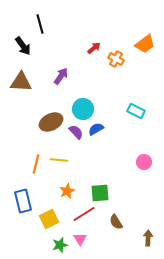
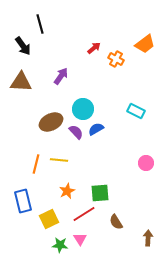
pink circle: moved 2 px right, 1 px down
green star: rotated 21 degrees clockwise
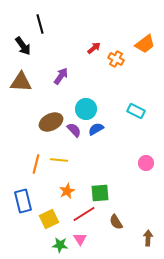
cyan circle: moved 3 px right
purple semicircle: moved 2 px left, 2 px up
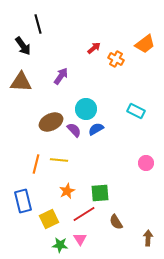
black line: moved 2 px left
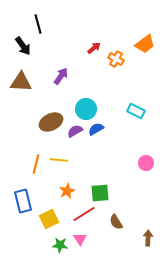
purple semicircle: moved 1 px right, 1 px down; rotated 77 degrees counterclockwise
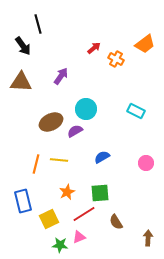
blue semicircle: moved 6 px right, 28 px down
orange star: moved 1 px down
pink triangle: moved 1 px left, 2 px up; rotated 40 degrees clockwise
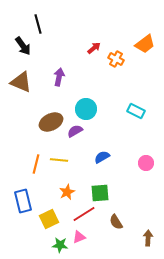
purple arrow: moved 2 px left, 1 px down; rotated 24 degrees counterclockwise
brown triangle: rotated 20 degrees clockwise
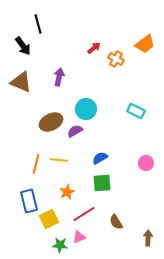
blue semicircle: moved 2 px left, 1 px down
green square: moved 2 px right, 10 px up
blue rectangle: moved 6 px right
